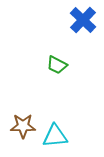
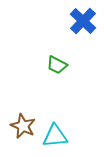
blue cross: moved 1 px down
brown star: rotated 25 degrees clockwise
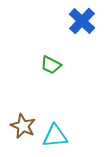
blue cross: moved 1 px left
green trapezoid: moved 6 px left
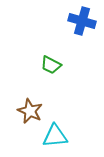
blue cross: rotated 28 degrees counterclockwise
brown star: moved 7 px right, 15 px up
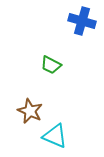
cyan triangle: rotated 28 degrees clockwise
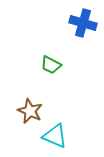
blue cross: moved 1 px right, 2 px down
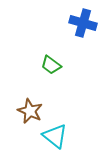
green trapezoid: rotated 10 degrees clockwise
cyan triangle: rotated 16 degrees clockwise
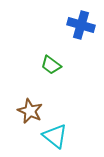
blue cross: moved 2 px left, 2 px down
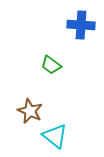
blue cross: rotated 12 degrees counterclockwise
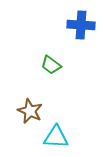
cyan triangle: moved 1 px right, 1 px down; rotated 36 degrees counterclockwise
